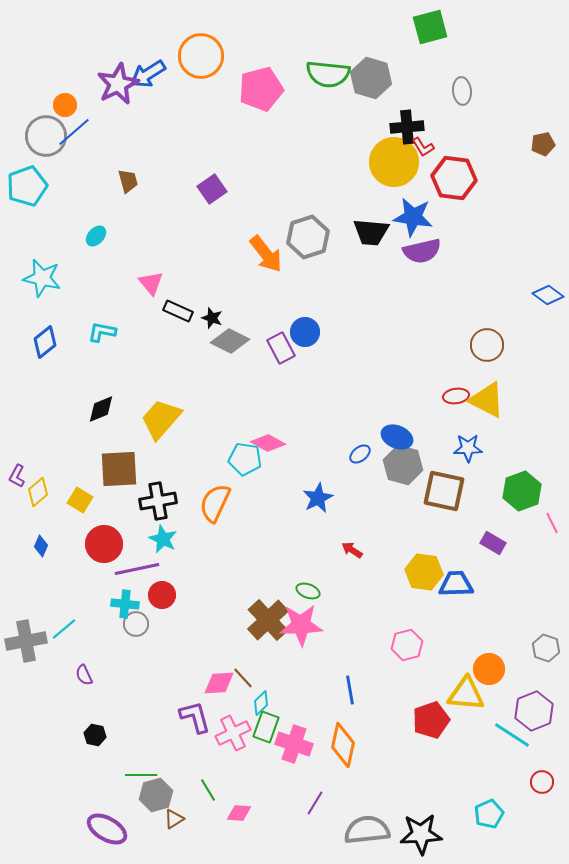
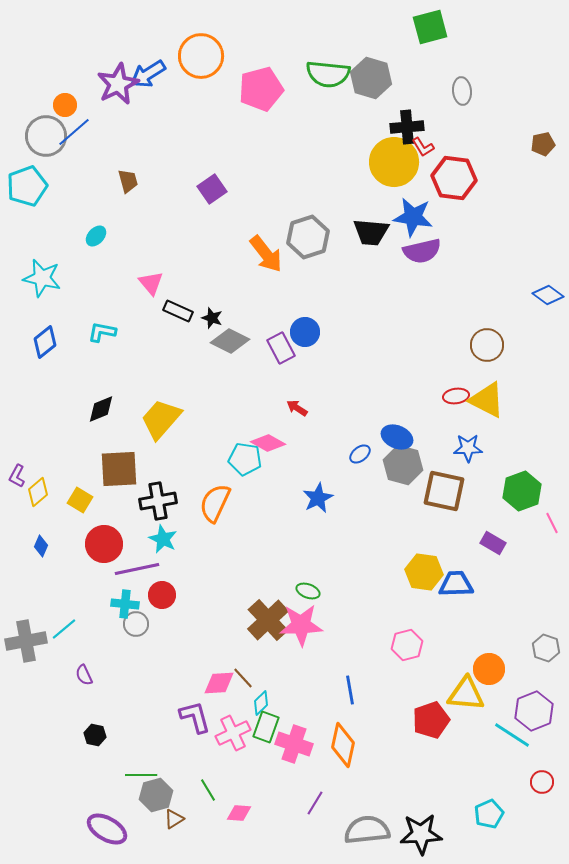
red arrow at (352, 550): moved 55 px left, 142 px up
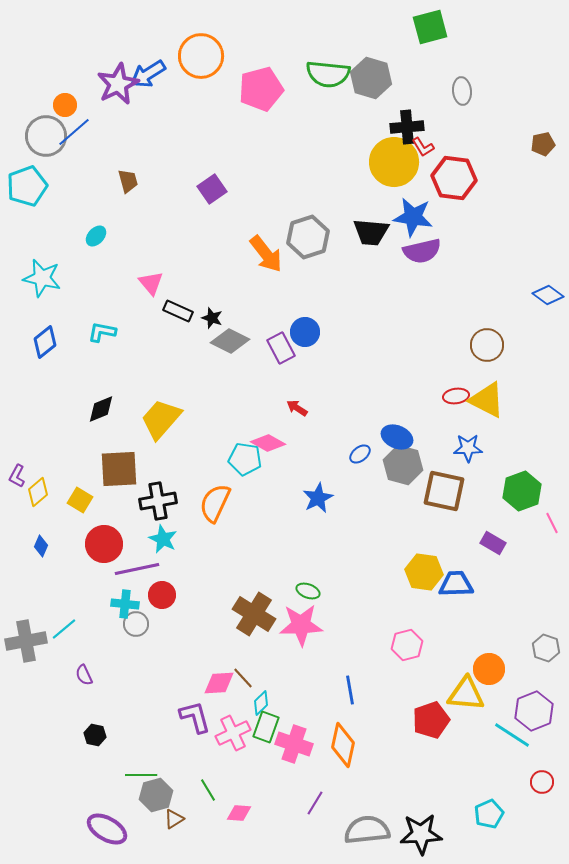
brown cross at (268, 620): moved 14 px left, 6 px up; rotated 15 degrees counterclockwise
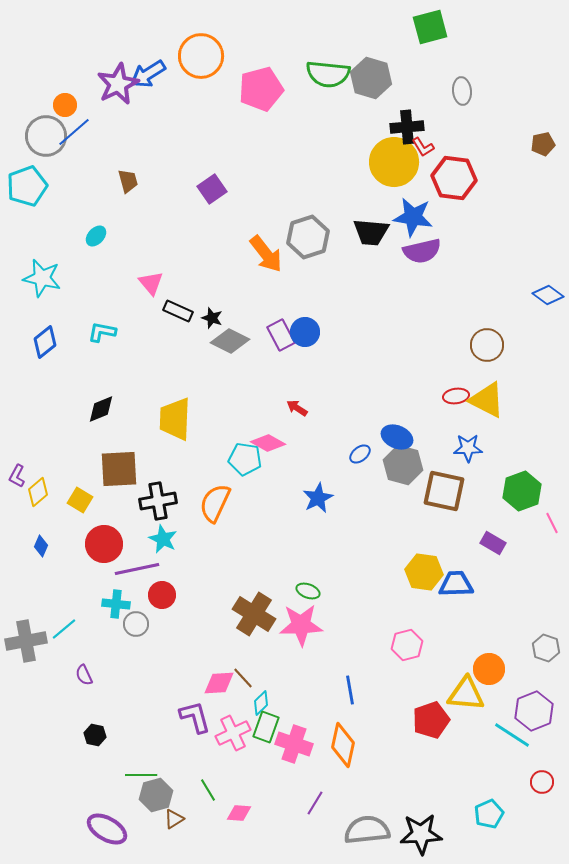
purple rectangle at (281, 348): moved 13 px up
yellow trapezoid at (161, 419): moved 14 px right; rotated 39 degrees counterclockwise
cyan cross at (125, 604): moved 9 px left
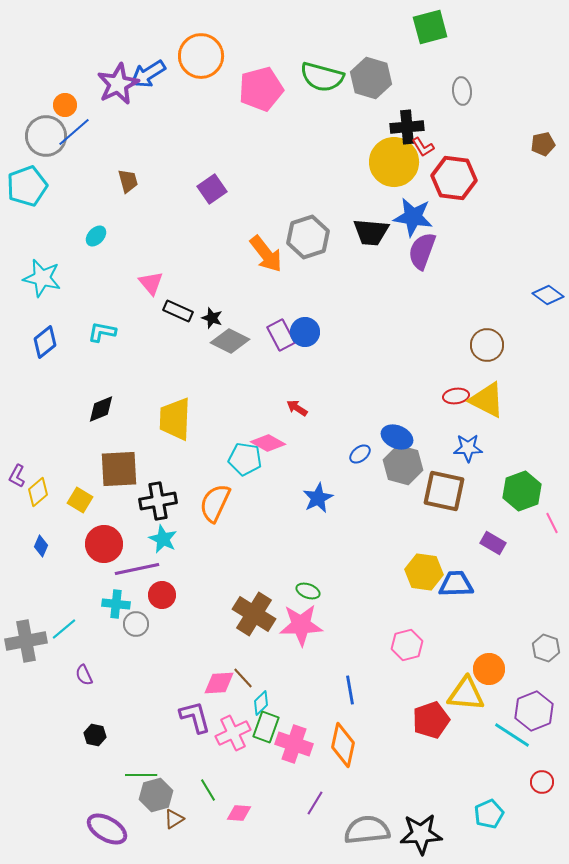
green semicircle at (328, 74): moved 6 px left, 3 px down; rotated 9 degrees clockwise
purple semicircle at (422, 251): rotated 123 degrees clockwise
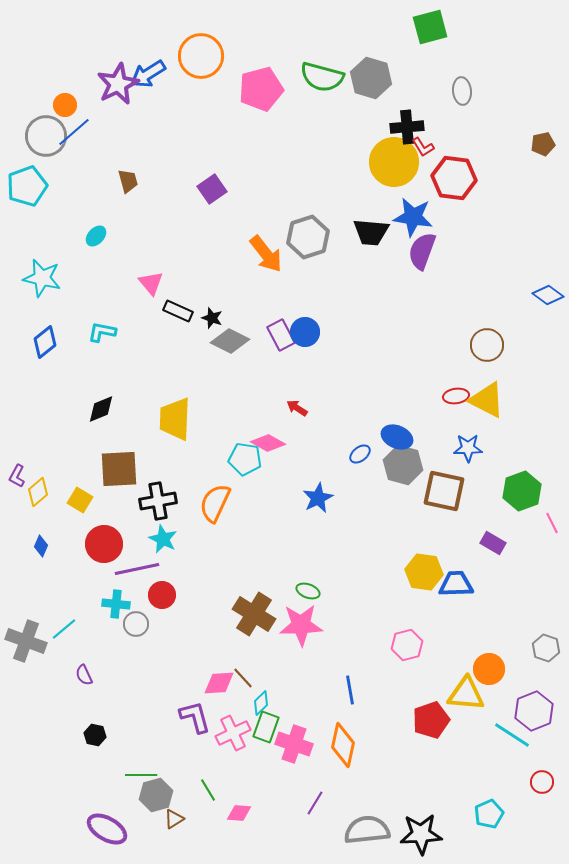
gray cross at (26, 641): rotated 30 degrees clockwise
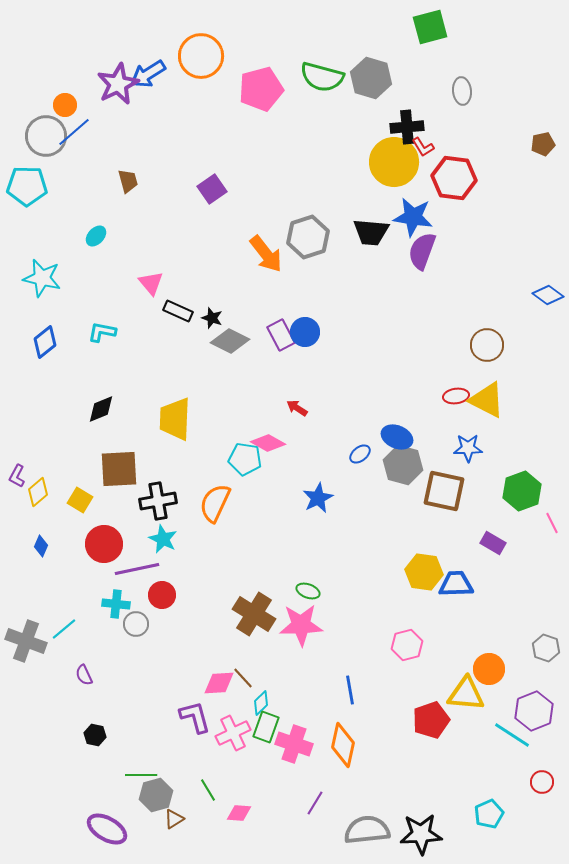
cyan pentagon at (27, 186): rotated 21 degrees clockwise
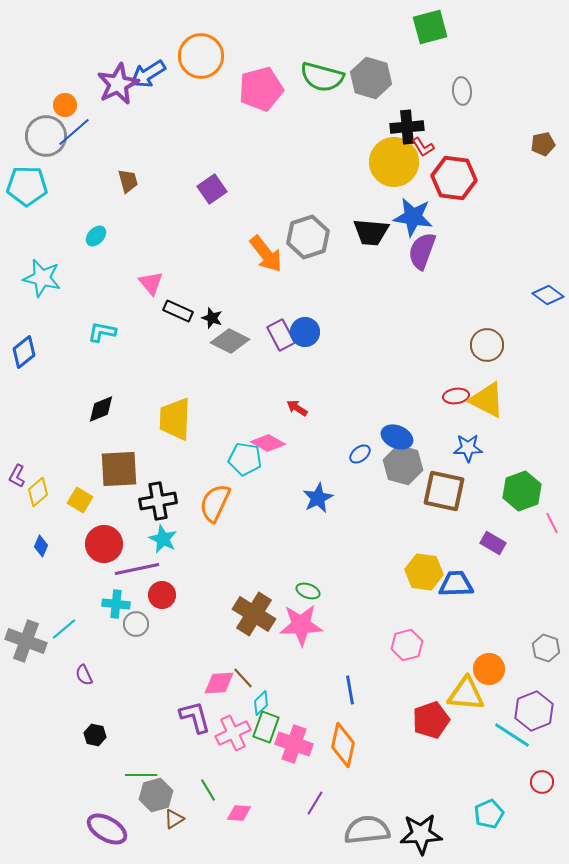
blue diamond at (45, 342): moved 21 px left, 10 px down
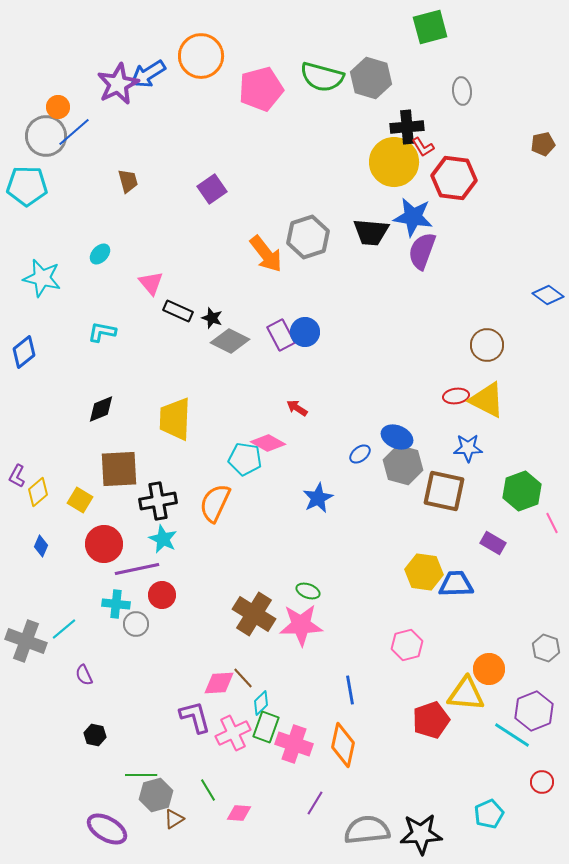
orange circle at (65, 105): moved 7 px left, 2 px down
cyan ellipse at (96, 236): moved 4 px right, 18 px down
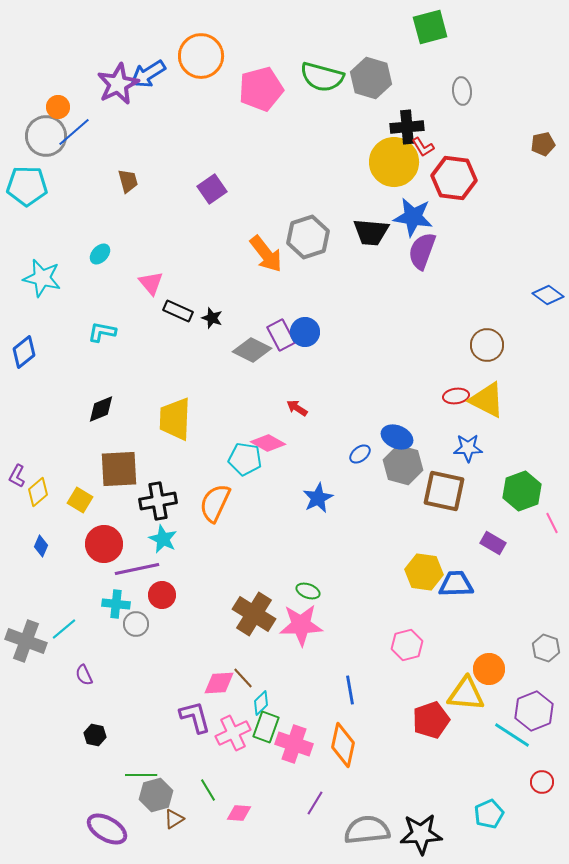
gray diamond at (230, 341): moved 22 px right, 9 px down
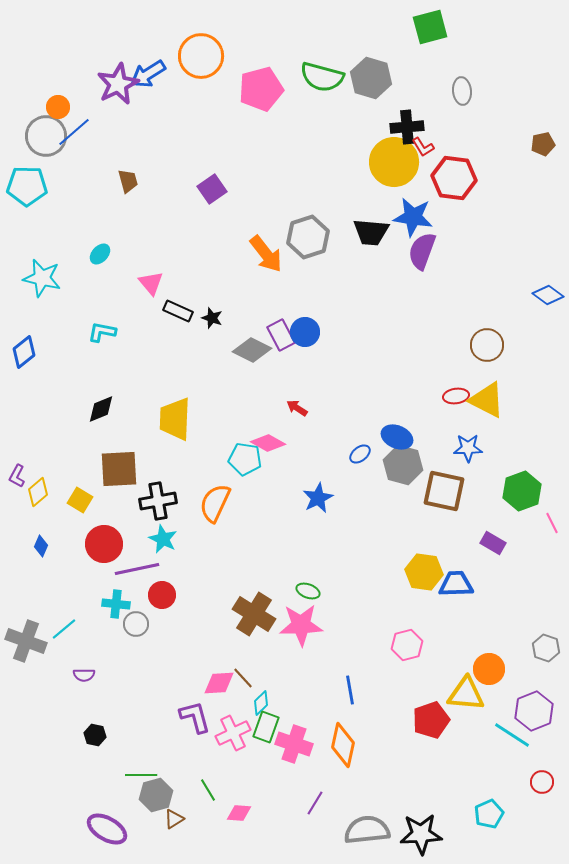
purple semicircle at (84, 675): rotated 65 degrees counterclockwise
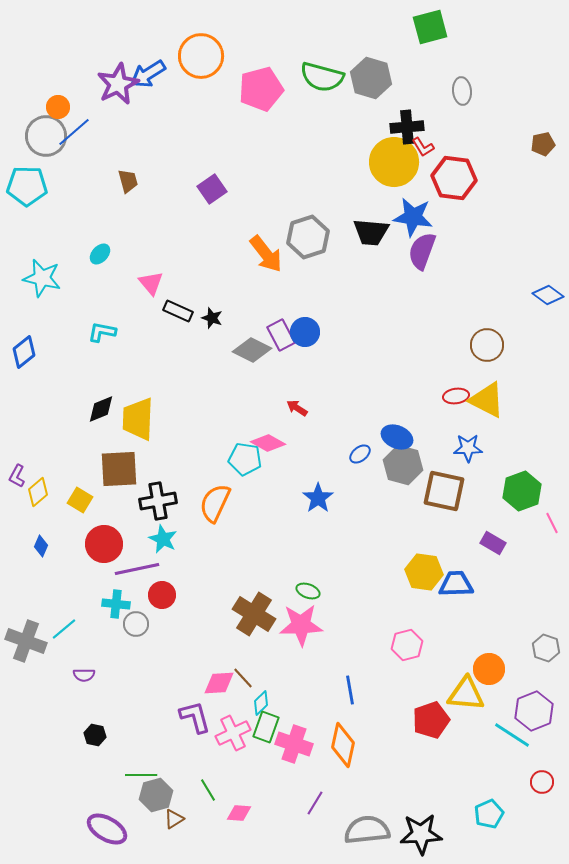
yellow trapezoid at (175, 419): moved 37 px left
blue star at (318, 498): rotated 8 degrees counterclockwise
